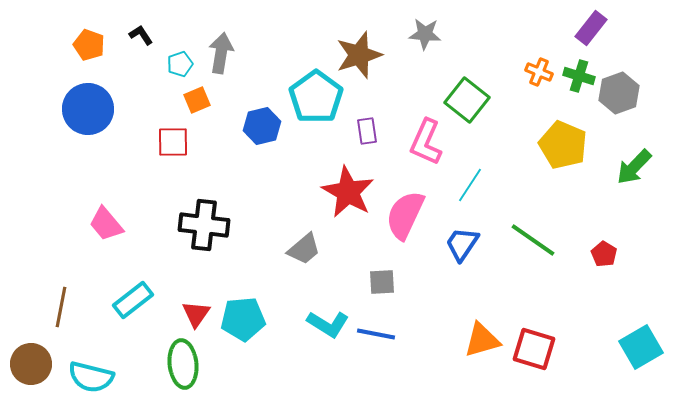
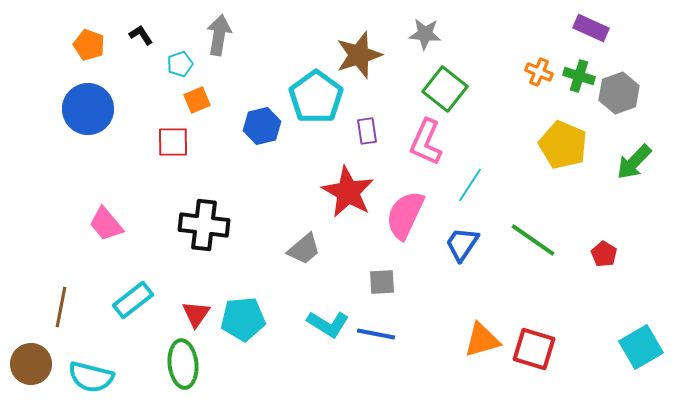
purple rectangle at (591, 28): rotated 76 degrees clockwise
gray arrow at (221, 53): moved 2 px left, 18 px up
green square at (467, 100): moved 22 px left, 11 px up
green arrow at (634, 167): moved 5 px up
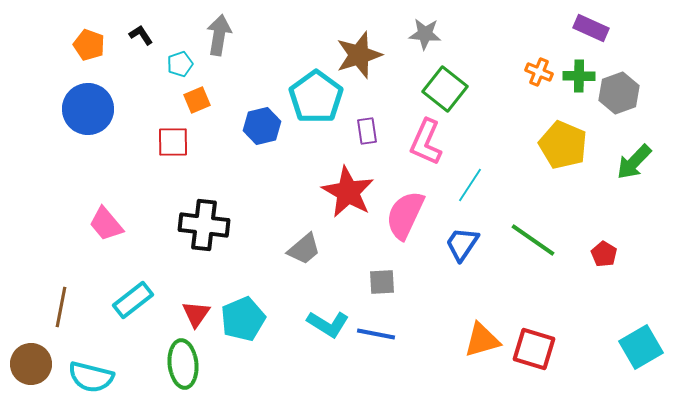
green cross at (579, 76): rotated 16 degrees counterclockwise
cyan pentagon at (243, 319): rotated 18 degrees counterclockwise
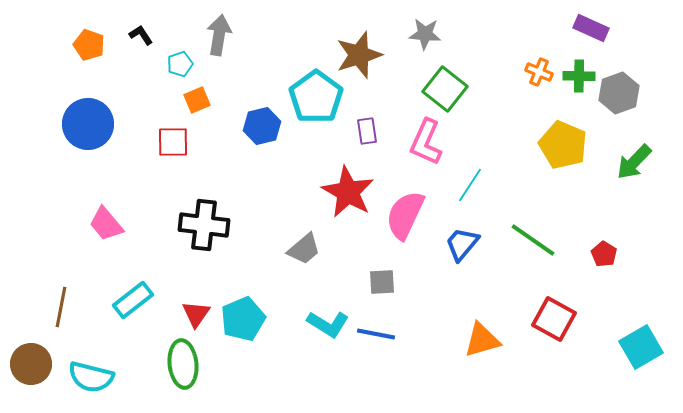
blue circle at (88, 109): moved 15 px down
blue trapezoid at (462, 244): rotated 6 degrees clockwise
red square at (534, 349): moved 20 px right, 30 px up; rotated 12 degrees clockwise
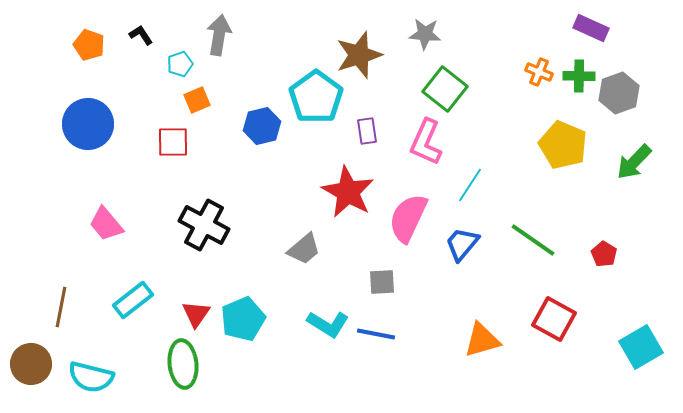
pink semicircle at (405, 215): moved 3 px right, 3 px down
black cross at (204, 225): rotated 21 degrees clockwise
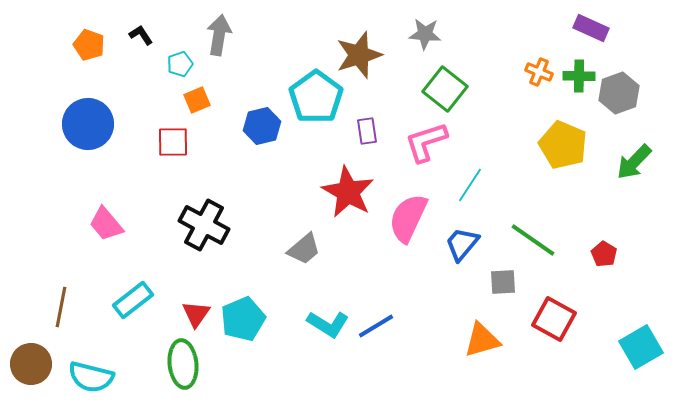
pink L-shape at (426, 142): rotated 48 degrees clockwise
gray square at (382, 282): moved 121 px right
blue line at (376, 334): moved 8 px up; rotated 42 degrees counterclockwise
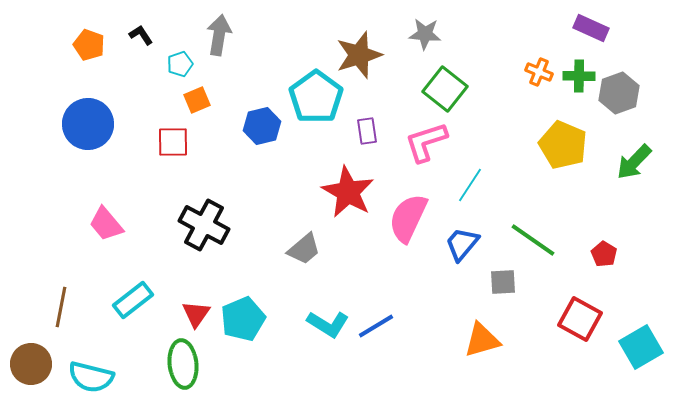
red square at (554, 319): moved 26 px right
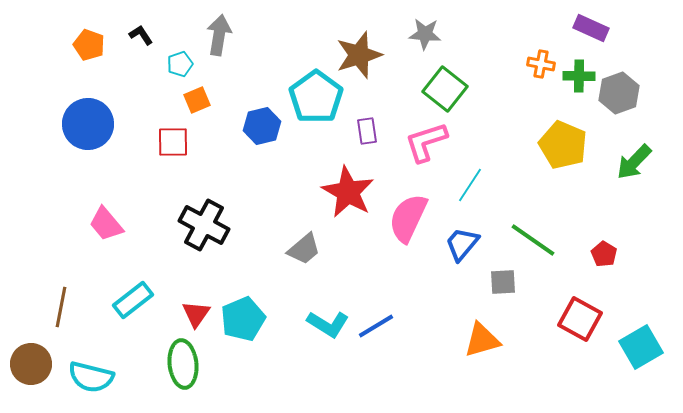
orange cross at (539, 72): moved 2 px right, 8 px up; rotated 12 degrees counterclockwise
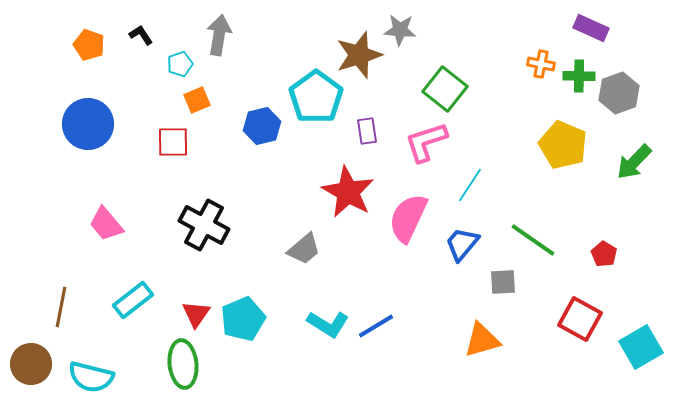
gray star at (425, 34): moved 25 px left, 4 px up
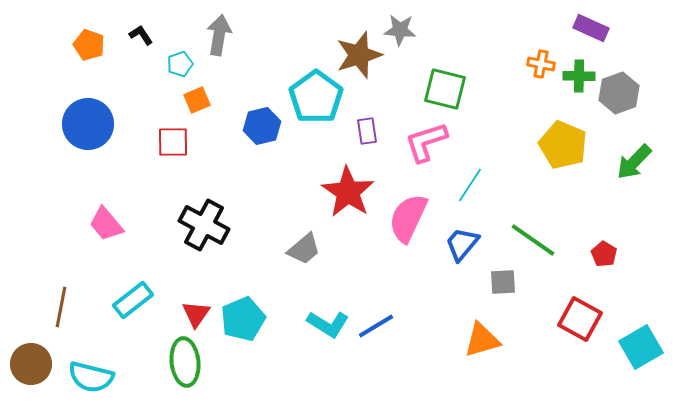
green square at (445, 89): rotated 24 degrees counterclockwise
red star at (348, 192): rotated 4 degrees clockwise
green ellipse at (183, 364): moved 2 px right, 2 px up
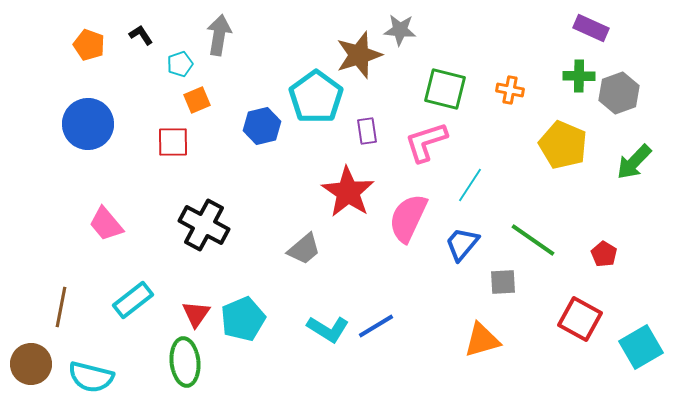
orange cross at (541, 64): moved 31 px left, 26 px down
cyan L-shape at (328, 324): moved 5 px down
